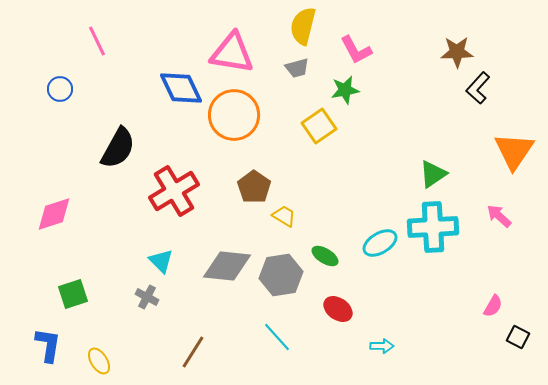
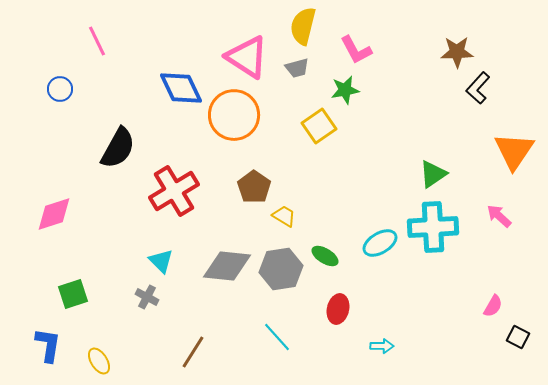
pink triangle: moved 15 px right, 4 px down; rotated 24 degrees clockwise
gray hexagon: moved 6 px up
red ellipse: rotated 68 degrees clockwise
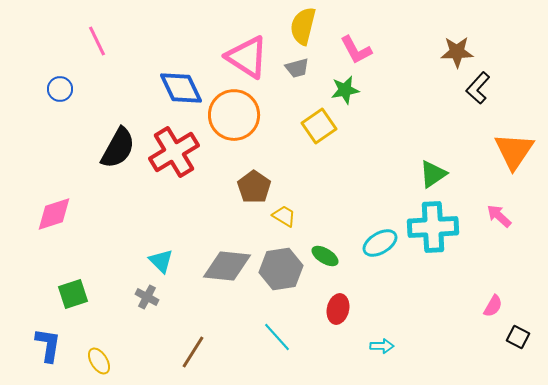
red cross: moved 39 px up
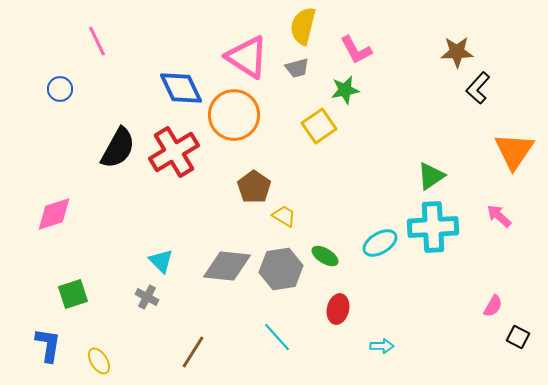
green triangle: moved 2 px left, 2 px down
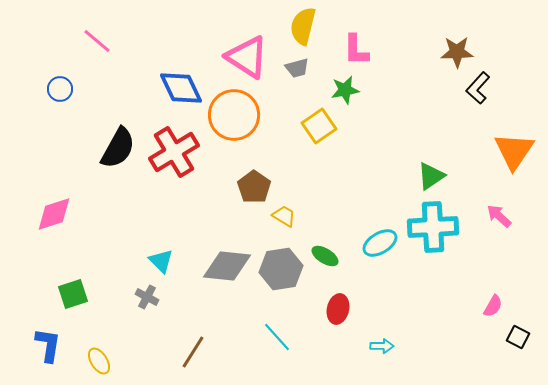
pink line: rotated 24 degrees counterclockwise
pink L-shape: rotated 28 degrees clockwise
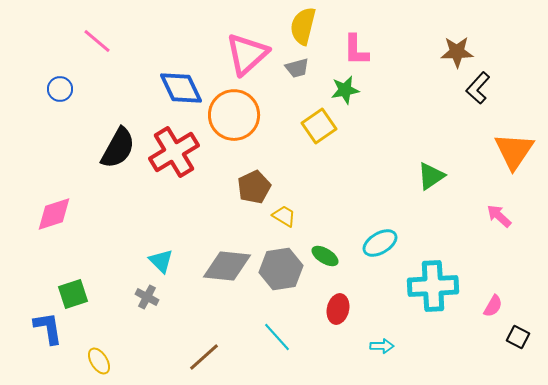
pink triangle: moved 3 px up; rotated 45 degrees clockwise
brown pentagon: rotated 12 degrees clockwise
cyan cross: moved 59 px down
blue L-shape: moved 17 px up; rotated 18 degrees counterclockwise
brown line: moved 11 px right, 5 px down; rotated 16 degrees clockwise
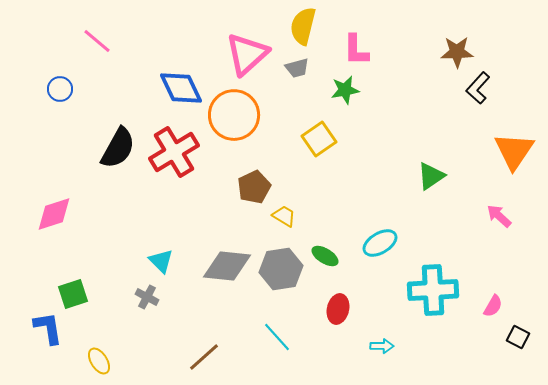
yellow square: moved 13 px down
cyan cross: moved 4 px down
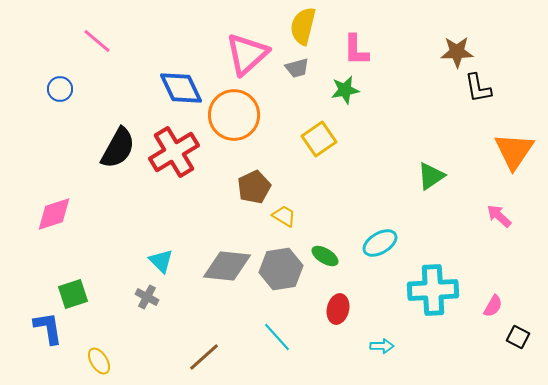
black L-shape: rotated 52 degrees counterclockwise
